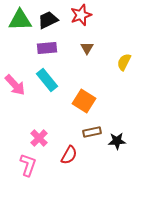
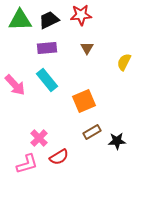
red star: rotated 15 degrees clockwise
black trapezoid: moved 1 px right
orange square: rotated 35 degrees clockwise
brown rectangle: rotated 18 degrees counterclockwise
red semicircle: moved 10 px left, 2 px down; rotated 30 degrees clockwise
pink L-shape: moved 1 px left, 1 px up; rotated 55 degrees clockwise
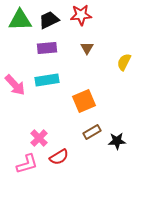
cyan rectangle: rotated 60 degrees counterclockwise
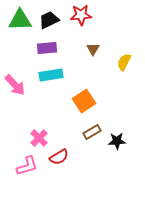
brown triangle: moved 6 px right, 1 px down
cyan rectangle: moved 4 px right, 5 px up
orange square: rotated 10 degrees counterclockwise
pink L-shape: moved 2 px down
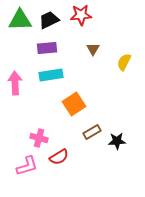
pink arrow: moved 2 px up; rotated 140 degrees counterclockwise
orange square: moved 10 px left, 3 px down
pink cross: rotated 30 degrees counterclockwise
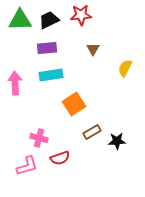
yellow semicircle: moved 1 px right, 6 px down
red semicircle: moved 1 px right, 1 px down; rotated 12 degrees clockwise
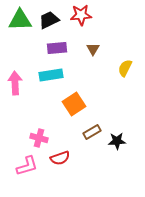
purple rectangle: moved 10 px right
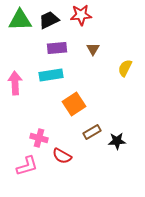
red semicircle: moved 2 px right, 2 px up; rotated 48 degrees clockwise
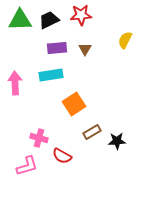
brown triangle: moved 8 px left
yellow semicircle: moved 28 px up
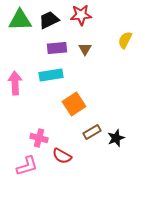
black star: moved 1 px left, 3 px up; rotated 18 degrees counterclockwise
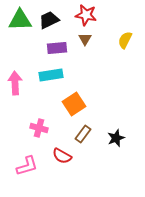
red star: moved 5 px right; rotated 15 degrees clockwise
brown triangle: moved 10 px up
brown rectangle: moved 9 px left, 2 px down; rotated 24 degrees counterclockwise
pink cross: moved 10 px up
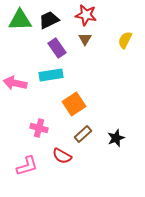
purple rectangle: rotated 60 degrees clockwise
pink arrow: rotated 75 degrees counterclockwise
brown rectangle: rotated 12 degrees clockwise
